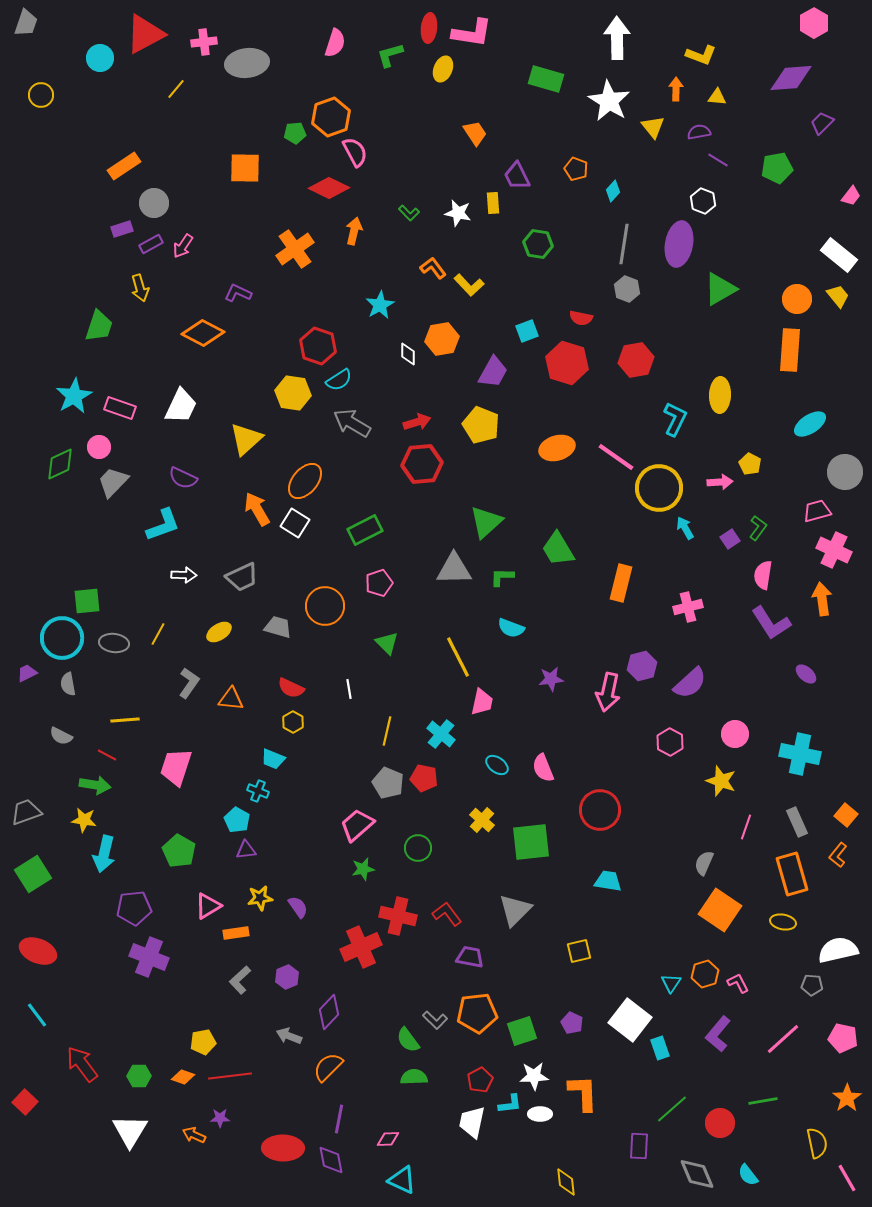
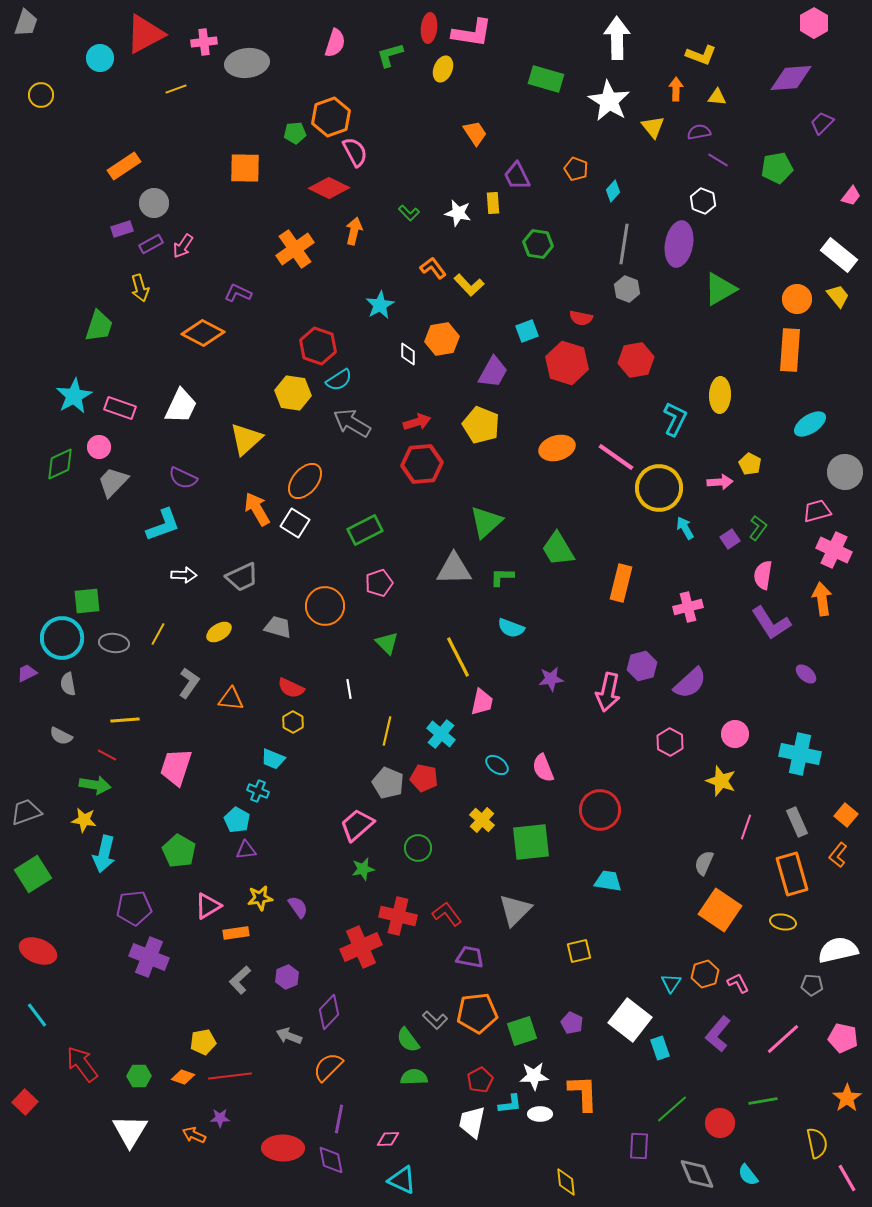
yellow line at (176, 89): rotated 30 degrees clockwise
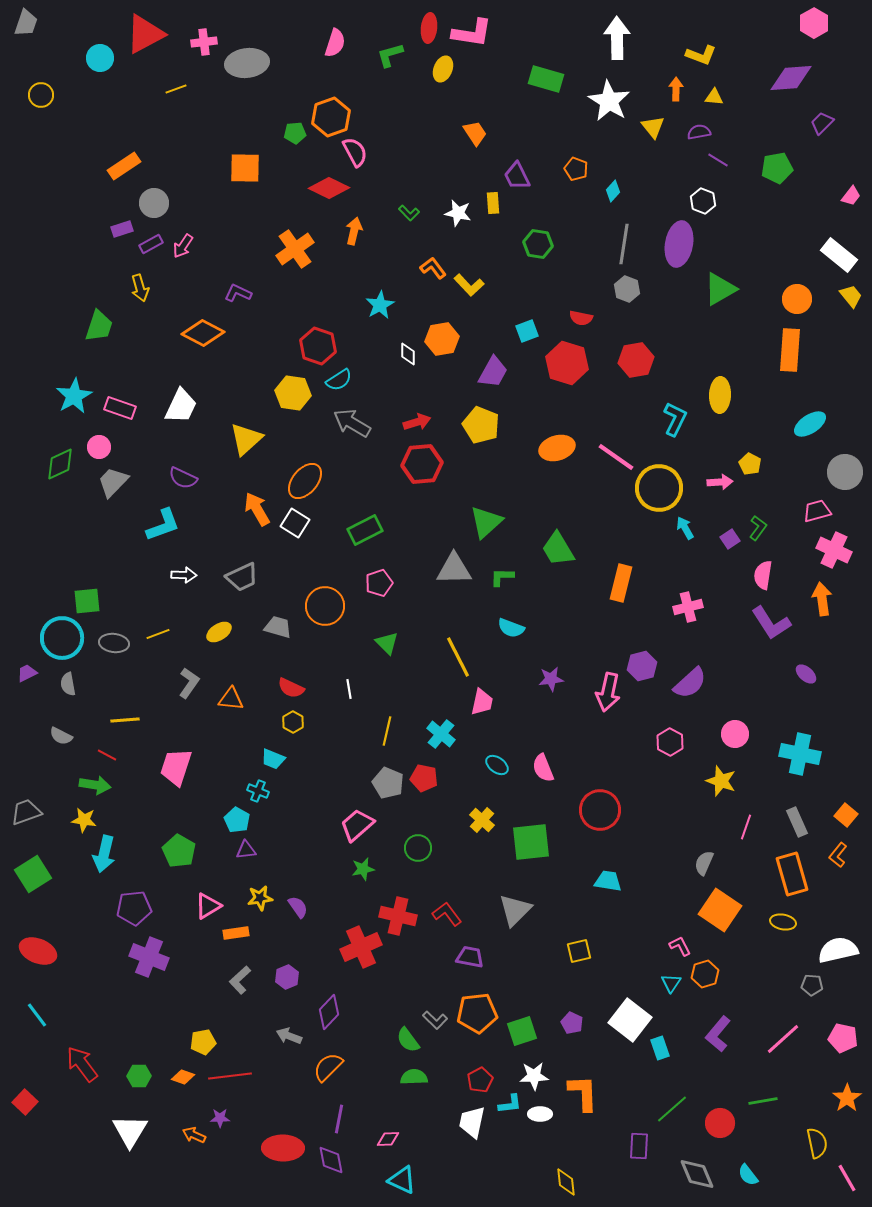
yellow triangle at (717, 97): moved 3 px left
yellow trapezoid at (838, 296): moved 13 px right
yellow line at (158, 634): rotated 40 degrees clockwise
pink L-shape at (738, 983): moved 58 px left, 37 px up
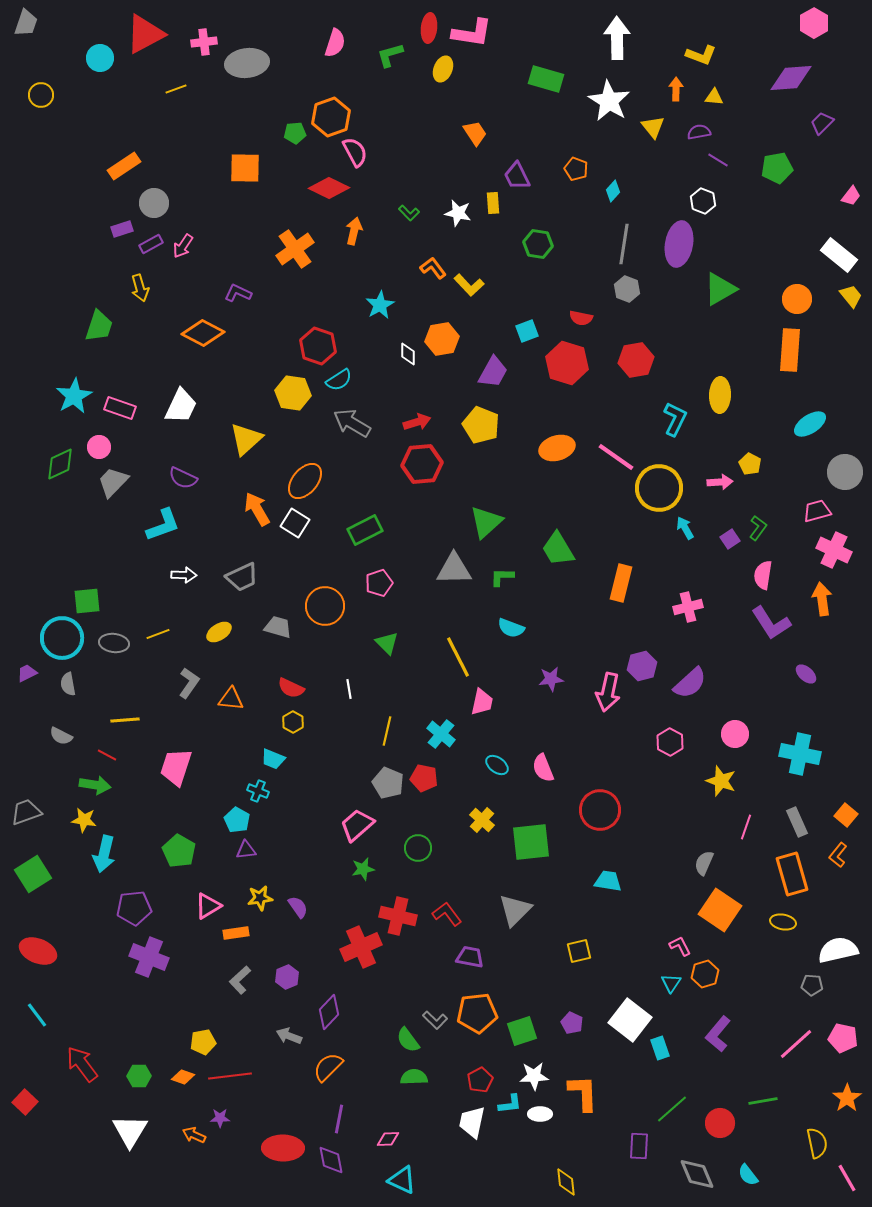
pink line at (783, 1039): moved 13 px right, 5 px down
